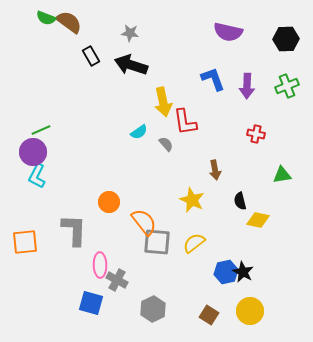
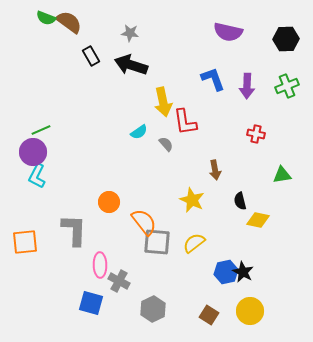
gray cross: moved 2 px right, 1 px down
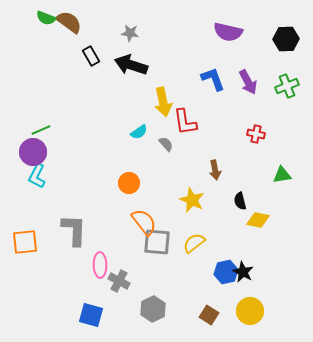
purple arrow: moved 1 px right, 4 px up; rotated 30 degrees counterclockwise
orange circle: moved 20 px right, 19 px up
blue square: moved 12 px down
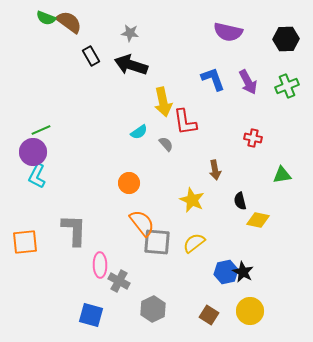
red cross: moved 3 px left, 4 px down
orange semicircle: moved 2 px left, 1 px down
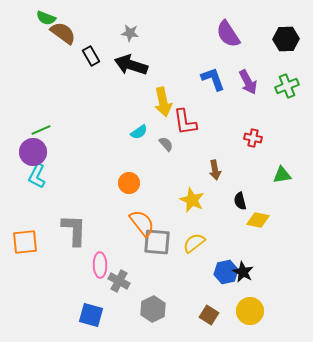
brown semicircle: moved 6 px left, 11 px down
purple semicircle: moved 2 px down; rotated 44 degrees clockwise
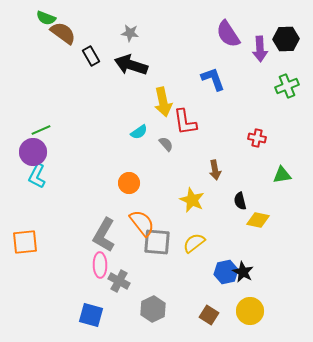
purple arrow: moved 12 px right, 33 px up; rotated 25 degrees clockwise
red cross: moved 4 px right
gray L-shape: moved 30 px right, 5 px down; rotated 152 degrees counterclockwise
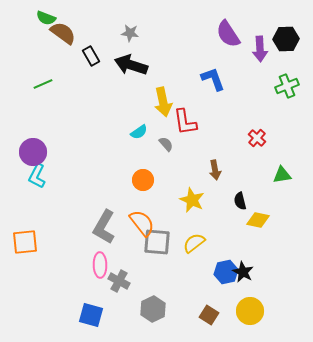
green line: moved 2 px right, 46 px up
red cross: rotated 30 degrees clockwise
orange circle: moved 14 px right, 3 px up
gray L-shape: moved 8 px up
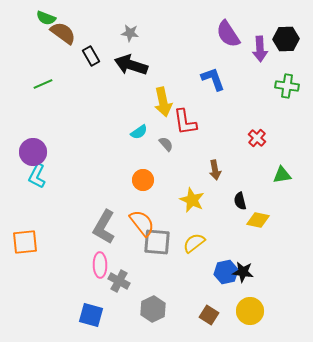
green cross: rotated 30 degrees clockwise
black star: rotated 20 degrees counterclockwise
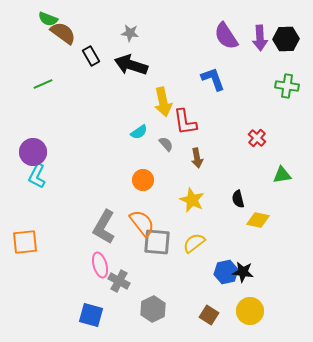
green semicircle: moved 2 px right, 1 px down
purple semicircle: moved 2 px left, 2 px down
purple arrow: moved 11 px up
brown arrow: moved 18 px left, 12 px up
black semicircle: moved 2 px left, 2 px up
pink ellipse: rotated 15 degrees counterclockwise
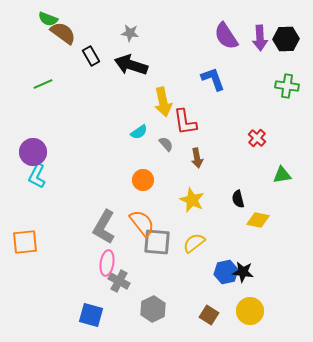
pink ellipse: moved 7 px right, 2 px up; rotated 25 degrees clockwise
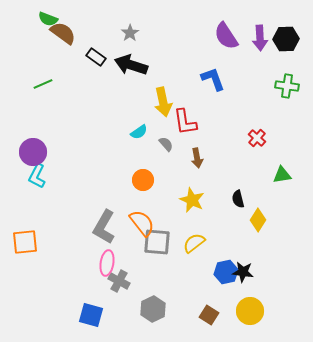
gray star: rotated 30 degrees clockwise
black rectangle: moved 5 px right, 1 px down; rotated 24 degrees counterclockwise
yellow diamond: rotated 70 degrees counterclockwise
